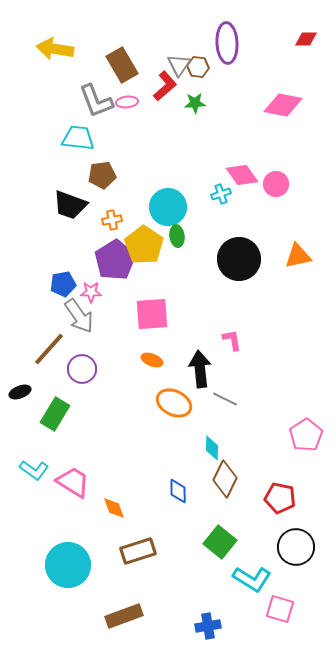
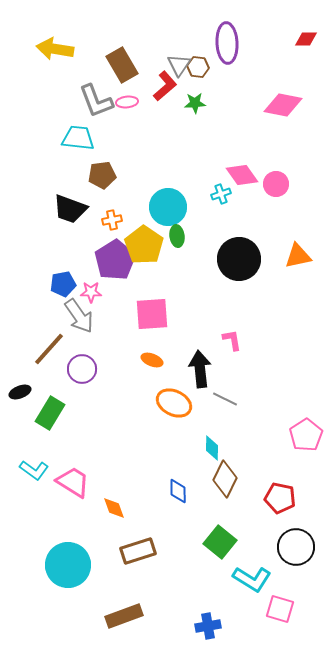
black trapezoid at (70, 205): moved 4 px down
green rectangle at (55, 414): moved 5 px left, 1 px up
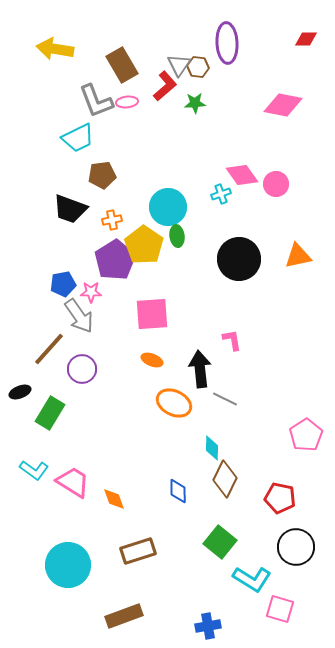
cyan trapezoid at (78, 138): rotated 148 degrees clockwise
orange diamond at (114, 508): moved 9 px up
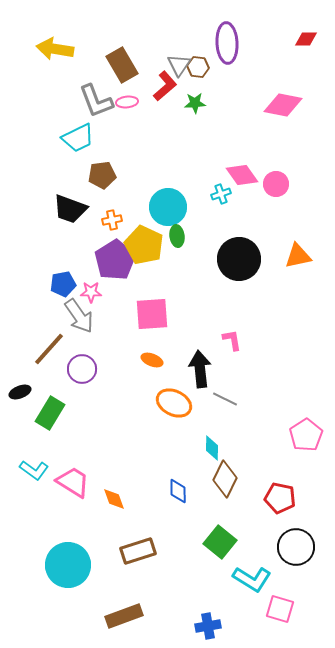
yellow pentagon at (144, 245): rotated 9 degrees counterclockwise
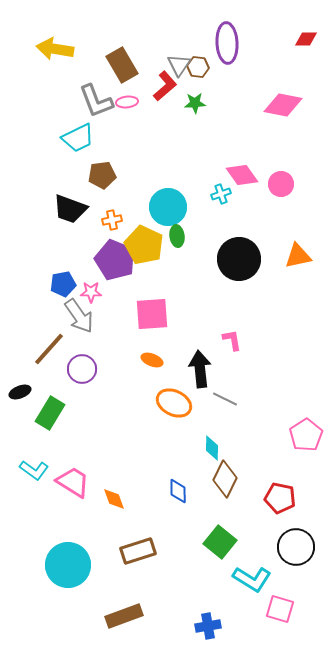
pink circle at (276, 184): moved 5 px right
purple pentagon at (115, 260): rotated 18 degrees counterclockwise
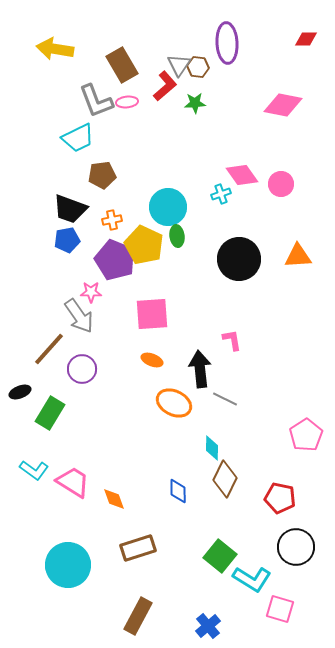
orange triangle at (298, 256): rotated 8 degrees clockwise
blue pentagon at (63, 284): moved 4 px right, 44 px up
green square at (220, 542): moved 14 px down
brown rectangle at (138, 551): moved 3 px up
brown rectangle at (124, 616): moved 14 px right; rotated 42 degrees counterclockwise
blue cross at (208, 626): rotated 30 degrees counterclockwise
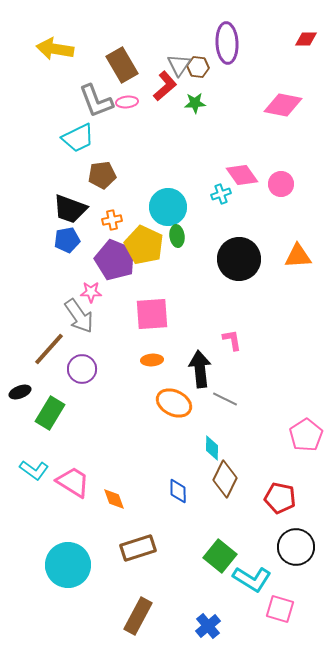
orange ellipse at (152, 360): rotated 25 degrees counterclockwise
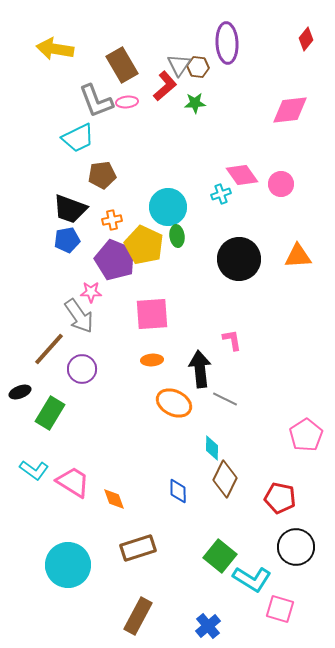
red diamond at (306, 39): rotated 50 degrees counterclockwise
pink diamond at (283, 105): moved 7 px right, 5 px down; rotated 18 degrees counterclockwise
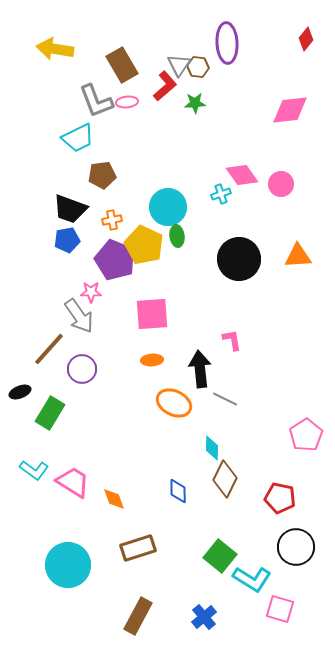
blue cross at (208, 626): moved 4 px left, 9 px up
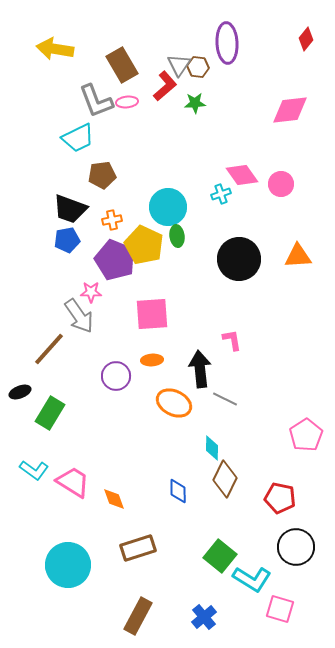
purple circle at (82, 369): moved 34 px right, 7 px down
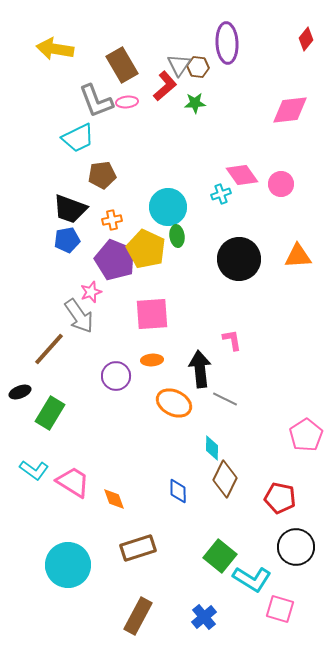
yellow pentagon at (144, 245): moved 2 px right, 4 px down
pink star at (91, 292): rotated 20 degrees counterclockwise
